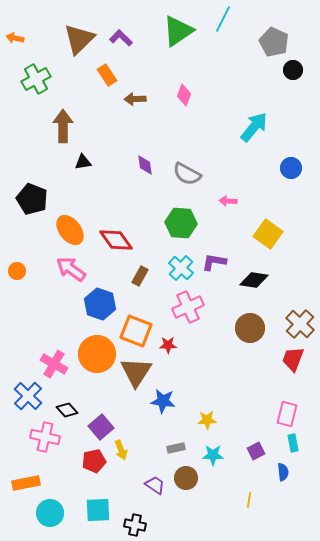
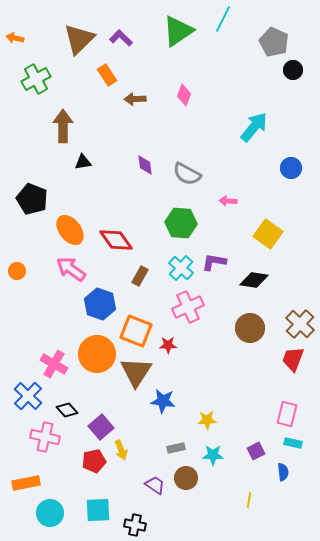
cyan rectangle at (293, 443): rotated 66 degrees counterclockwise
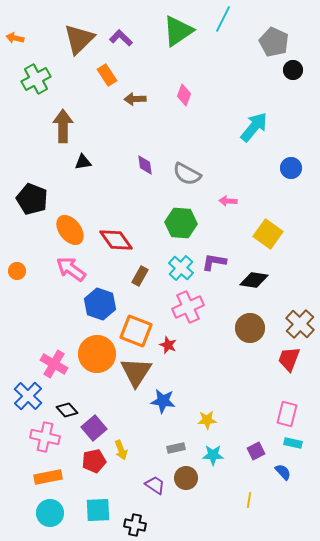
red star at (168, 345): rotated 24 degrees clockwise
red trapezoid at (293, 359): moved 4 px left
purple square at (101, 427): moved 7 px left, 1 px down
blue semicircle at (283, 472): rotated 36 degrees counterclockwise
orange rectangle at (26, 483): moved 22 px right, 6 px up
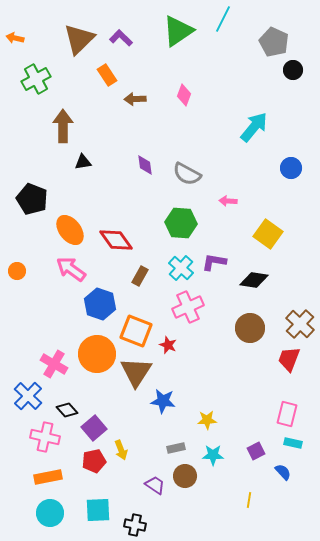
brown circle at (186, 478): moved 1 px left, 2 px up
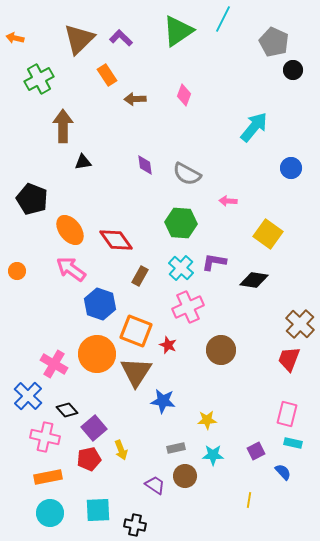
green cross at (36, 79): moved 3 px right
brown circle at (250, 328): moved 29 px left, 22 px down
red pentagon at (94, 461): moved 5 px left, 2 px up
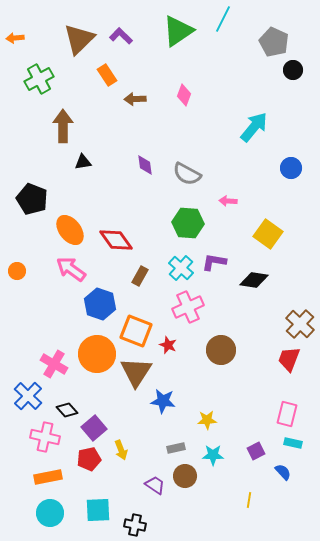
orange arrow at (15, 38): rotated 18 degrees counterclockwise
purple L-shape at (121, 38): moved 2 px up
green hexagon at (181, 223): moved 7 px right
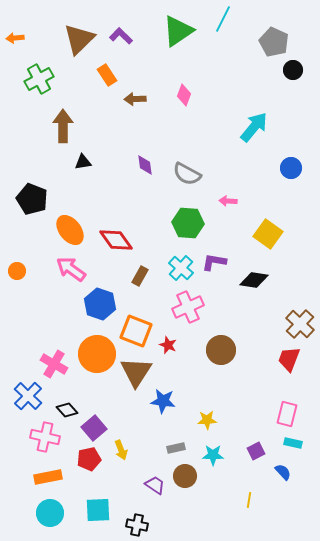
black cross at (135, 525): moved 2 px right
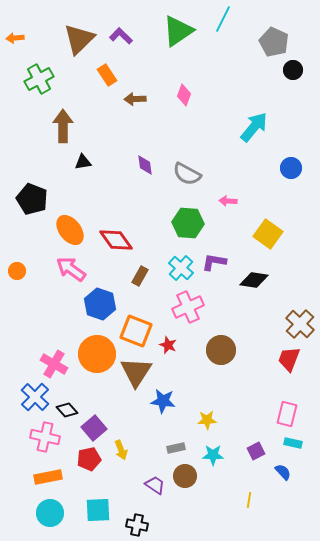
blue cross at (28, 396): moved 7 px right, 1 px down
